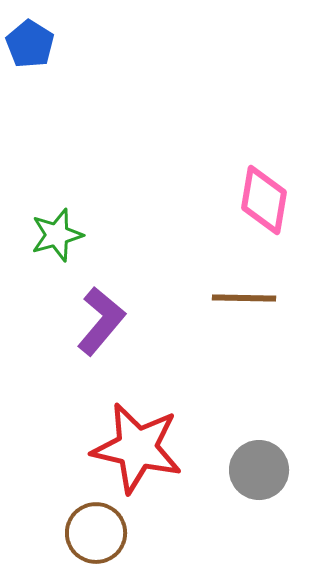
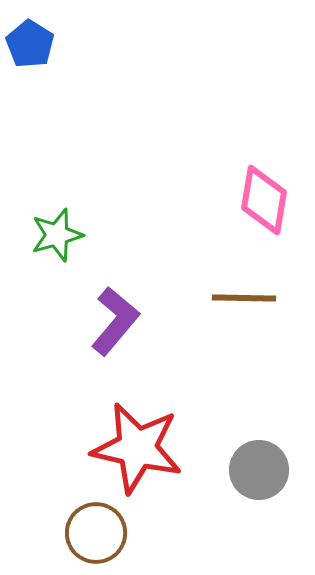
purple L-shape: moved 14 px right
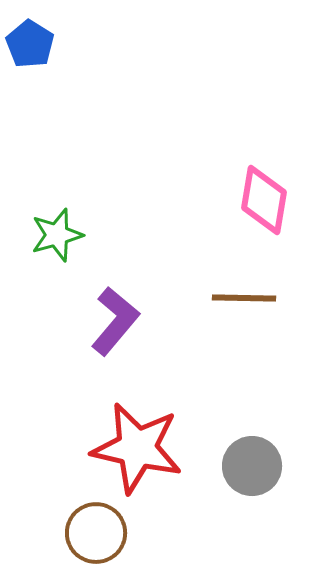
gray circle: moved 7 px left, 4 px up
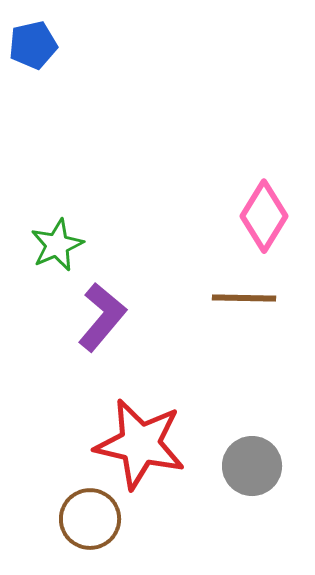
blue pentagon: moved 3 px right, 1 px down; rotated 27 degrees clockwise
pink diamond: moved 16 px down; rotated 22 degrees clockwise
green star: moved 10 px down; rotated 8 degrees counterclockwise
purple L-shape: moved 13 px left, 4 px up
red star: moved 3 px right, 4 px up
brown circle: moved 6 px left, 14 px up
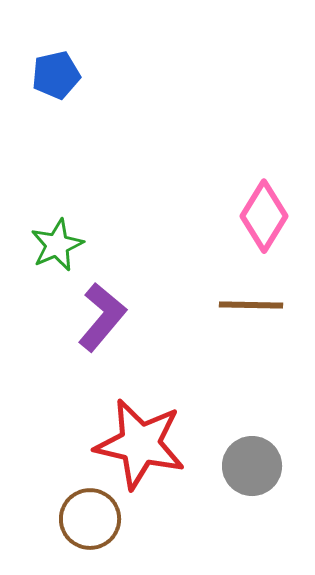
blue pentagon: moved 23 px right, 30 px down
brown line: moved 7 px right, 7 px down
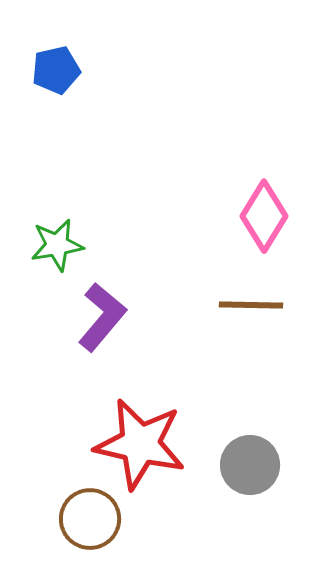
blue pentagon: moved 5 px up
green star: rotated 14 degrees clockwise
gray circle: moved 2 px left, 1 px up
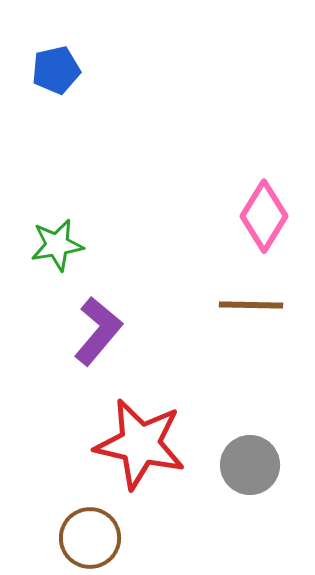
purple L-shape: moved 4 px left, 14 px down
brown circle: moved 19 px down
